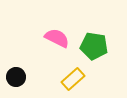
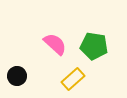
pink semicircle: moved 2 px left, 6 px down; rotated 15 degrees clockwise
black circle: moved 1 px right, 1 px up
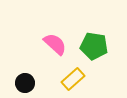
black circle: moved 8 px right, 7 px down
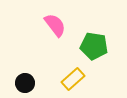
pink semicircle: moved 19 px up; rotated 10 degrees clockwise
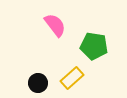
yellow rectangle: moved 1 px left, 1 px up
black circle: moved 13 px right
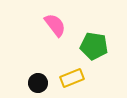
yellow rectangle: rotated 20 degrees clockwise
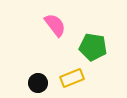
green pentagon: moved 1 px left, 1 px down
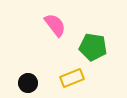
black circle: moved 10 px left
